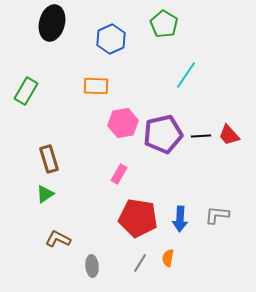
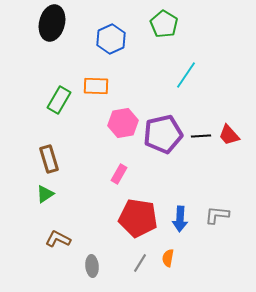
green rectangle: moved 33 px right, 9 px down
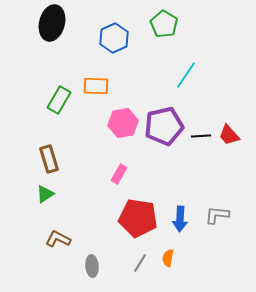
blue hexagon: moved 3 px right, 1 px up
purple pentagon: moved 1 px right, 8 px up
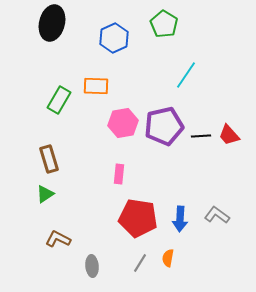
pink rectangle: rotated 24 degrees counterclockwise
gray L-shape: rotated 30 degrees clockwise
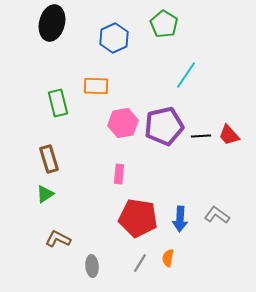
green rectangle: moved 1 px left, 3 px down; rotated 44 degrees counterclockwise
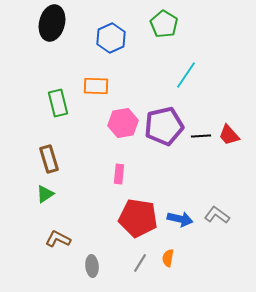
blue hexagon: moved 3 px left
blue arrow: rotated 80 degrees counterclockwise
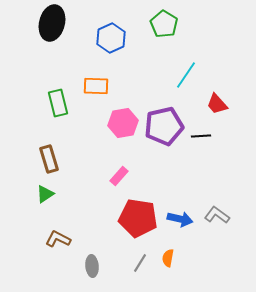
red trapezoid: moved 12 px left, 31 px up
pink rectangle: moved 2 px down; rotated 36 degrees clockwise
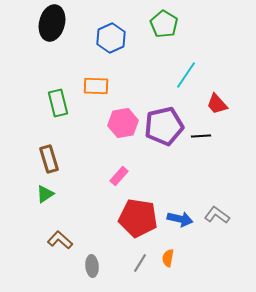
brown L-shape: moved 2 px right, 1 px down; rotated 15 degrees clockwise
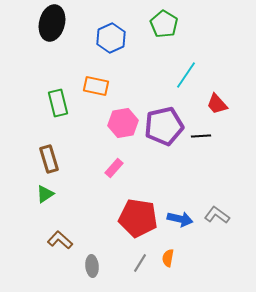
orange rectangle: rotated 10 degrees clockwise
pink rectangle: moved 5 px left, 8 px up
